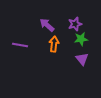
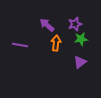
orange arrow: moved 2 px right, 1 px up
purple triangle: moved 2 px left, 3 px down; rotated 32 degrees clockwise
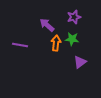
purple star: moved 1 px left, 7 px up
green star: moved 9 px left; rotated 16 degrees clockwise
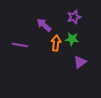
purple arrow: moved 3 px left
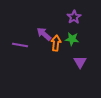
purple star: rotated 16 degrees counterclockwise
purple arrow: moved 9 px down
purple triangle: rotated 24 degrees counterclockwise
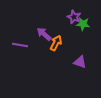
purple star: rotated 16 degrees counterclockwise
green star: moved 11 px right, 15 px up
orange arrow: rotated 21 degrees clockwise
purple triangle: rotated 40 degrees counterclockwise
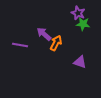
purple star: moved 4 px right, 4 px up
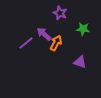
purple star: moved 18 px left
green star: moved 5 px down
purple line: moved 6 px right, 2 px up; rotated 49 degrees counterclockwise
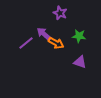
green star: moved 4 px left, 7 px down
orange arrow: rotated 91 degrees clockwise
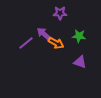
purple star: rotated 24 degrees counterclockwise
